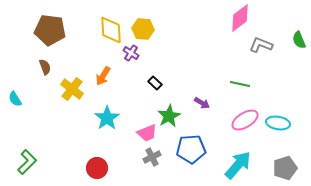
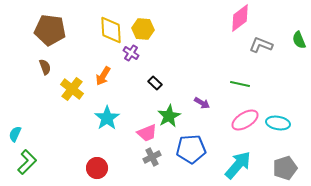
cyan semicircle: moved 35 px down; rotated 56 degrees clockwise
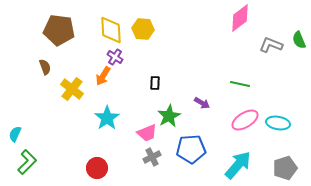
brown pentagon: moved 9 px right
gray L-shape: moved 10 px right
purple cross: moved 16 px left, 4 px down
black rectangle: rotated 48 degrees clockwise
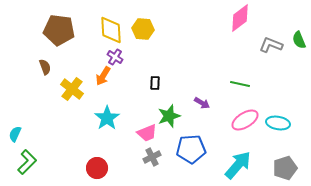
green star: rotated 10 degrees clockwise
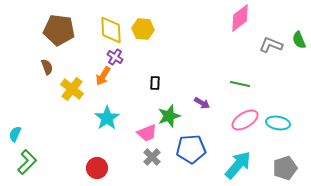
brown semicircle: moved 2 px right
gray cross: rotated 18 degrees counterclockwise
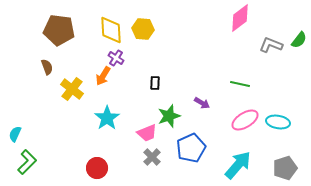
green semicircle: rotated 120 degrees counterclockwise
purple cross: moved 1 px right, 1 px down
cyan ellipse: moved 1 px up
blue pentagon: moved 1 px up; rotated 20 degrees counterclockwise
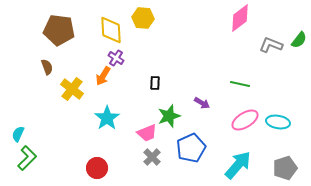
yellow hexagon: moved 11 px up
cyan semicircle: moved 3 px right
green L-shape: moved 4 px up
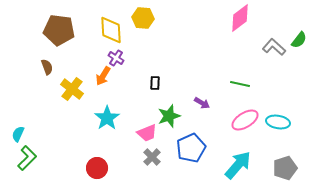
gray L-shape: moved 3 px right, 2 px down; rotated 20 degrees clockwise
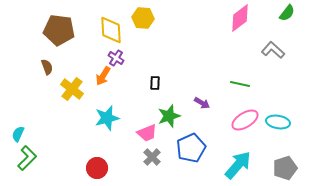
green semicircle: moved 12 px left, 27 px up
gray L-shape: moved 1 px left, 3 px down
cyan star: rotated 20 degrees clockwise
